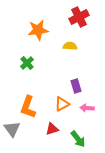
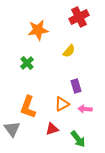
yellow semicircle: moved 1 px left, 5 px down; rotated 128 degrees clockwise
pink arrow: moved 2 px left, 1 px down
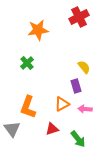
yellow semicircle: moved 15 px right, 16 px down; rotated 80 degrees counterclockwise
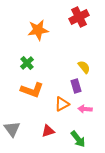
orange L-shape: moved 4 px right, 17 px up; rotated 90 degrees counterclockwise
red triangle: moved 4 px left, 2 px down
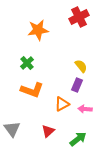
yellow semicircle: moved 3 px left, 1 px up
purple rectangle: moved 1 px right, 1 px up; rotated 40 degrees clockwise
red triangle: rotated 24 degrees counterclockwise
green arrow: rotated 90 degrees counterclockwise
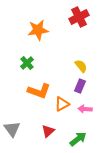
purple rectangle: moved 3 px right, 1 px down
orange L-shape: moved 7 px right, 1 px down
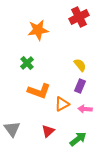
yellow semicircle: moved 1 px left, 1 px up
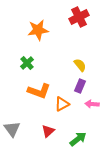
pink arrow: moved 7 px right, 5 px up
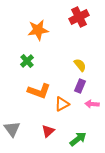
green cross: moved 2 px up
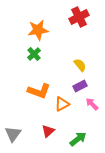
green cross: moved 7 px right, 7 px up
purple rectangle: rotated 40 degrees clockwise
pink arrow: rotated 40 degrees clockwise
gray triangle: moved 1 px right, 5 px down; rotated 12 degrees clockwise
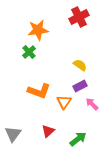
green cross: moved 5 px left, 2 px up
yellow semicircle: rotated 16 degrees counterclockwise
orange triangle: moved 2 px right, 2 px up; rotated 28 degrees counterclockwise
